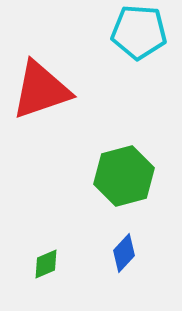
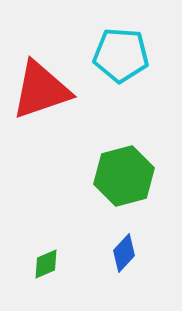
cyan pentagon: moved 18 px left, 23 px down
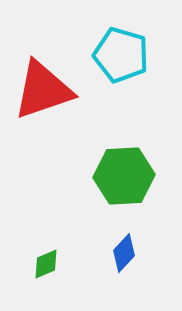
cyan pentagon: rotated 12 degrees clockwise
red triangle: moved 2 px right
green hexagon: rotated 12 degrees clockwise
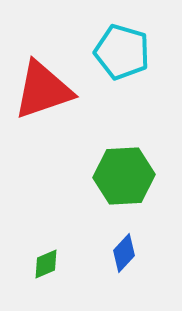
cyan pentagon: moved 1 px right, 3 px up
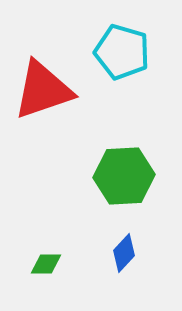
green diamond: rotated 24 degrees clockwise
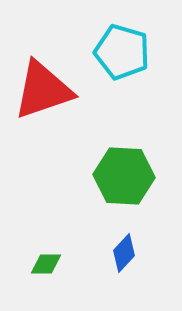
green hexagon: rotated 6 degrees clockwise
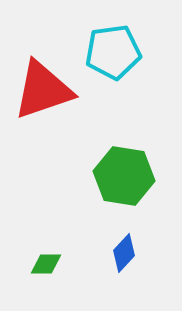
cyan pentagon: moved 9 px left; rotated 24 degrees counterclockwise
green hexagon: rotated 6 degrees clockwise
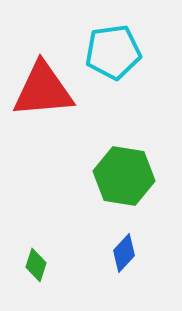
red triangle: rotated 14 degrees clockwise
green diamond: moved 10 px left, 1 px down; rotated 72 degrees counterclockwise
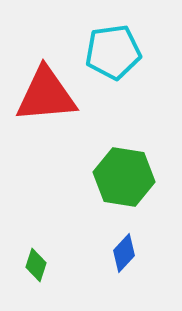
red triangle: moved 3 px right, 5 px down
green hexagon: moved 1 px down
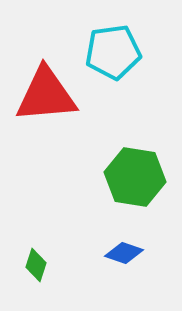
green hexagon: moved 11 px right
blue diamond: rotated 66 degrees clockwise
